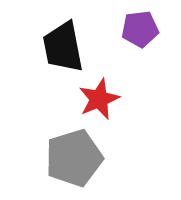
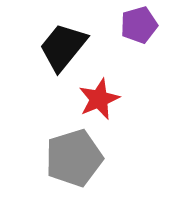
purple pentagon: moved 1 px left, 4 px up; rotated 9 degrees counterclockwise
black trapezoid: rotated 50 degrees clockwise
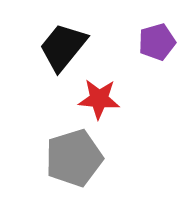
purple pentagon: moved 18 px right, 17 px down
red star: rotated 27 degrees clockwise
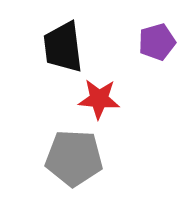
black trapezoid: rotated 46 degrees counterclockwise
gray pentagon: rotated 20 degrees clockwise
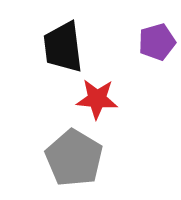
red star: moved 2 px left
gray pentagon: rotated 28 degrees clockwise
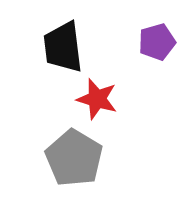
red star: rotated 12 degrees clockwise
